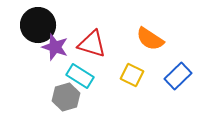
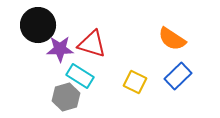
orange semicircle: moved 22 px right
purple star: moved 5 px right, 2 px down; rotated 20 degrees counterclockwise
yellow square: moved 3 px right, 7 px down
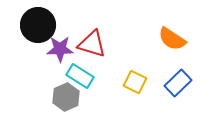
blue rectangle: moved 7 px down
gray hexagon: rotated 8 degrees counterclockwise
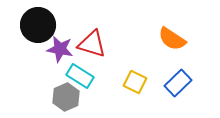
purple star: rotated 12 degrees clockwise
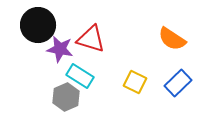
red triangle: moved 1 px left, 5 px up
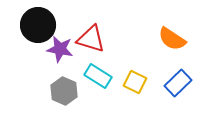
cyan rectangle: moved 18 px right
gray hexagon: moved 2 px left, 6 px up; rotated 12 degrees counterclockwise
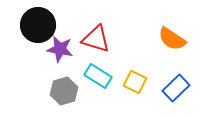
red triangle: moved 5 px right
blue rectangle: moved 2 px left, 5 px down
gray hexagon: rotated 20 degrees clockwise
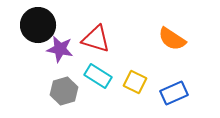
blue rectangle: moved 2 px left, 5 px down; rotated 20 degrees clockwise
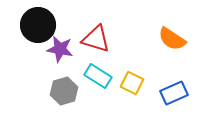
yellow square: moved 3 px left, 1 px down
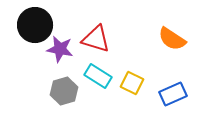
black circle: moved 3 px left
blue rectangle: moved 1 px left, 1 px down
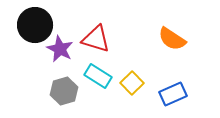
purple star: rotated 16 degrees clockwise
yellow square: rotated 20 degrees clockwise
